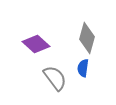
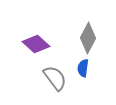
gray diamond: moved 1 px right; rotated 12 degrees clockwise
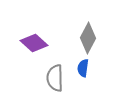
purple diamond: moved 2 px left, 1 px up
gray semicircle: rotated 144 degrees counterclockwise
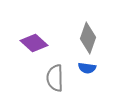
gray diamond: rotated 8 degrees counterclockwise
blue semicircle: moved 4 px right; rotated 90 degrees counterclockwise
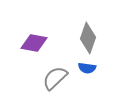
purple diamond: rotated 32 degrees counterclockwise
gray semicircle: rotated 48 degrees clockwise
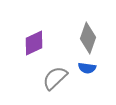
purple diamond: rotated 36 degrees counterclockwise
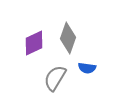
gray diamond: moved 20 px left
gray semicircle: rotated 16 degrees counterclockwise
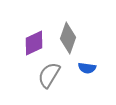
gray semicircle: moved 6 px left, 3 px up
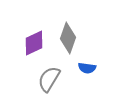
gray semicircle: moved 4 px down
